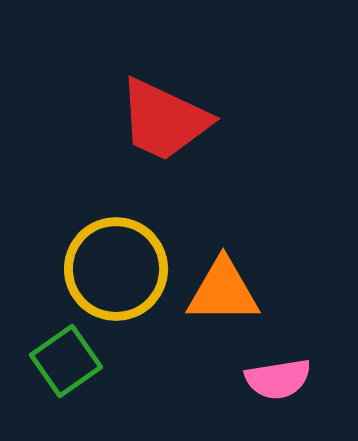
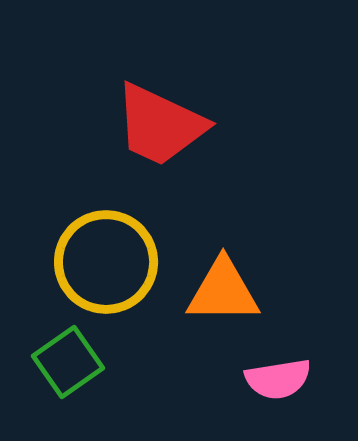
red trapezoid: moved 4 px left, 5 px down
yellow circle: moved 10 px left, 7 px up
green square: moved 2 px right, 1 px down
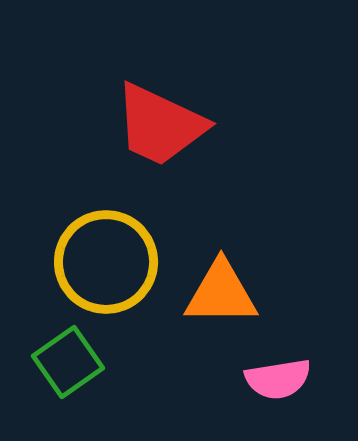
orange triangle: moved 2 px left, 2 px down
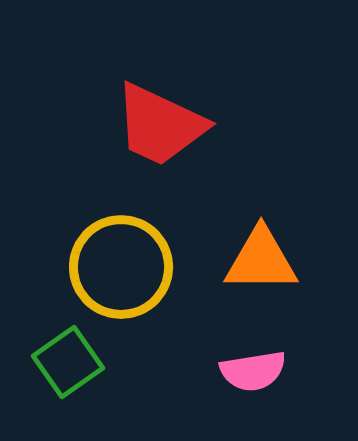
yellow circle: moved 15 px right, 5 px down
orange triangle: moved 40 px right, 33 px up
pink semicircle: moved 25 px left, 8 px up
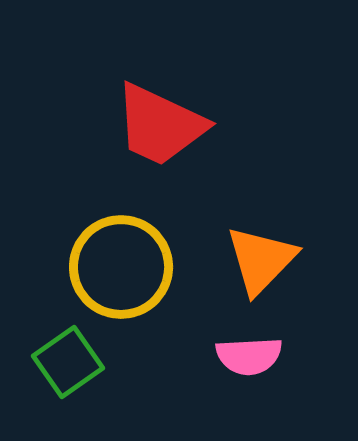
orange triangle: rotated 46 degrees counterclockwise
pink semicircle: moved 4 px left, 15 px up; rotated 6 degrees clockwise
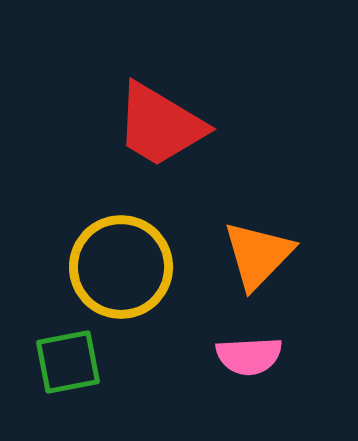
red trapezoid: rotated 6 degrees clockwise
orange triangle: moved 3 px left, 5 px up
green square: rotated 24 degrees clockwise
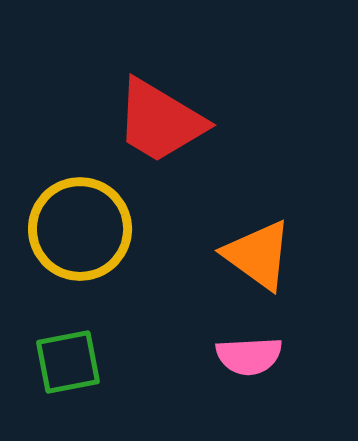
red trapezoid: moved 4 px up
orange triangle: rotated 38 degrees counterclockwise
yellow circle: moved 41 px left, 38 px up
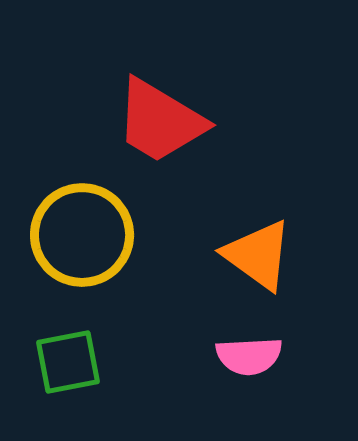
yellow circle: moved 2 px right, 6 px down
